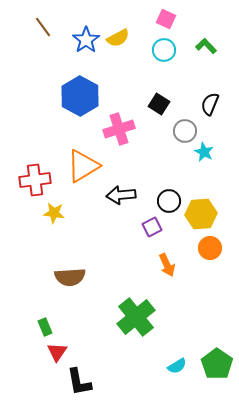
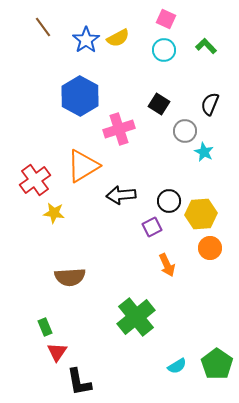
red cross: rotated 28 degrees counterclockwise
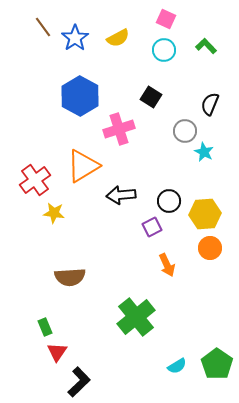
blue star: moved 11 px left, 2 px up
black square: moved 8 px left, 7 px up
yellow hexagon: moved 4 px right
black L-shape: rotated 124 degrees counterclockwise
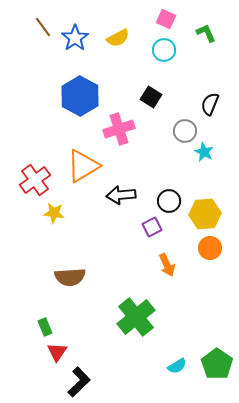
green L-shape: moved 13 px up; rotated 20 degrees clockwise
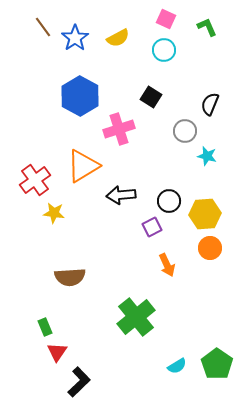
green L-shape: moved 1 px right, 6 px up
cyan star: moved 3 px right, 4 px down; rotated 12 degrees counterclockwise
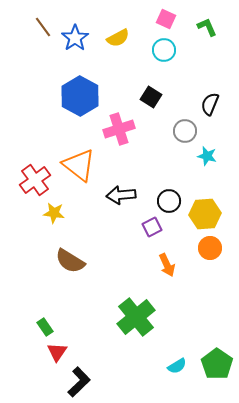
orange triangle: moved 4 px left, 1 px up; rotated 51 degrees counterclockwise
brown semicircle: moved 16 px up; rotated 36 degrees clockwise
green rectangle: rotated 12 degrees counterclockwise
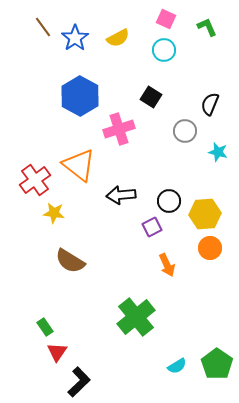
cyan star: moved 11 px right, 4 px up
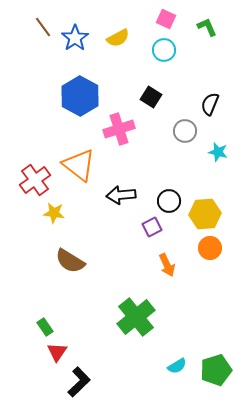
green pentagon: moved 1 px left, 6 px down; rotated 20 degrees clockwise
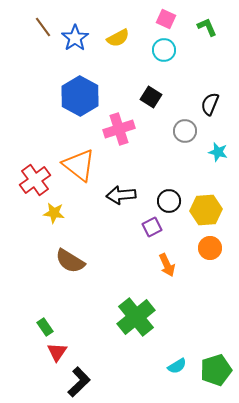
yellow hexagon: moved 1 px right, 4 px up
